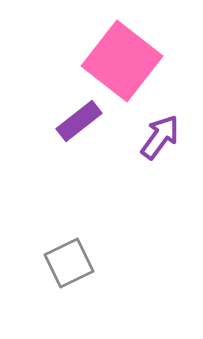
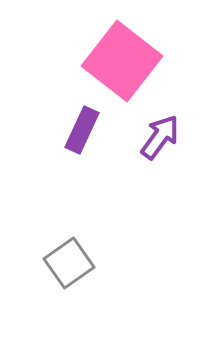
purple rectangle: moved 3 px right, 9 px down; rotated 27 degrees counterclockwise
gray square: rotated 9 degrees counterclockwise
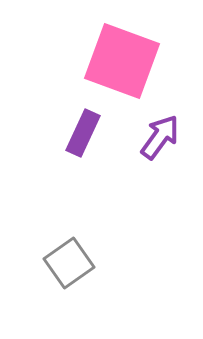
pink square: rotated 18 degrees counterclockwise
purple rectangle: moved 1 px right, 3 px down
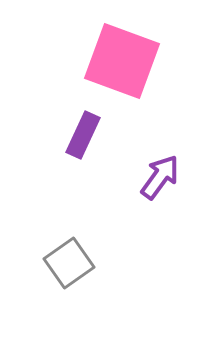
purple rectangle: moved 2 px down
purple arrow: moved 40 px down
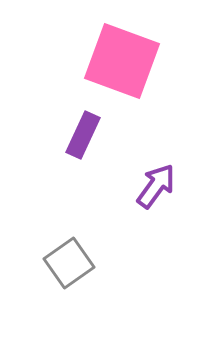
purple arrow: moved 4 px left, 9 px down
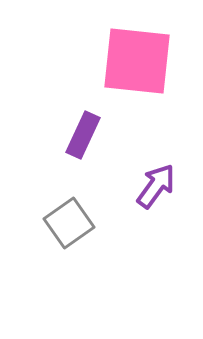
pink square: moved 15 px right; rotated 14 degrees counterclockwise
gray square: moved 40 px up
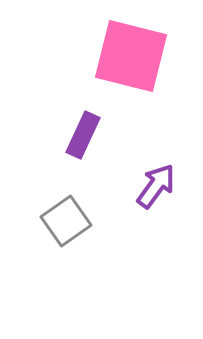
pink square: moved 6 px left, 5 px up; rotated 8 degrees clockwise
gray square: moved 3 px left, 2 px up
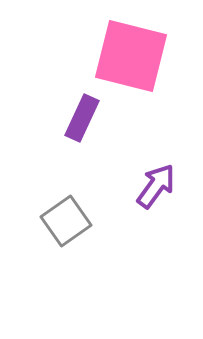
purple rectangle: moved 1 px left, 17 px up
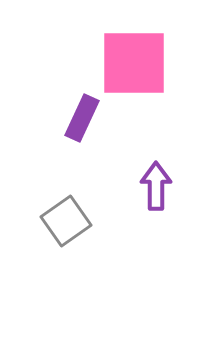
pink square: moved 3 px right, 7 px down; rotated 14 degrees counterclockwise
purple arrow: rotated 36 degrees counterclockwise
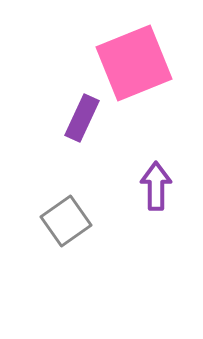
pink square: rotated 22 degrees counterclockwise
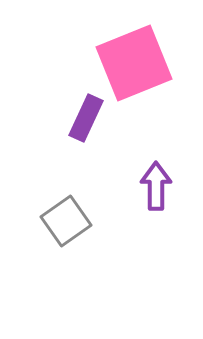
purple rectangle: moved 4 px right
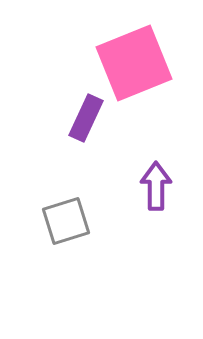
gray square: rotated 18 degrees clockwise
